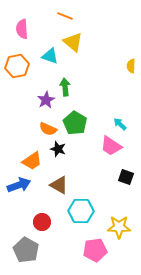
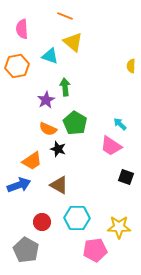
cyan hexagon: moved 4 px left, 7 px down
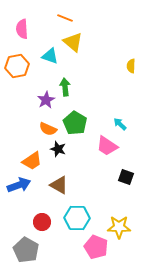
orange line: moved 2 px down
pink trapezoid: moved 4 px left
pink pentagon: moved 1 px right, 3 px up; rotated 30 degrees clockwise
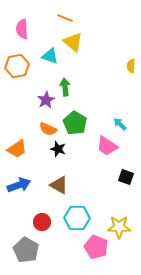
orange trapezoid: moved 15 px left, 12 px up
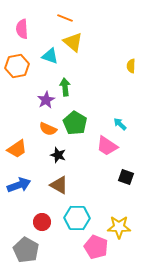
black star: moved 6 px down
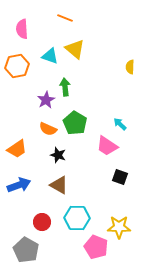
yellow triangle: moved 2 px right, 7 px down
yellow semicircle: moved 1 px left, 1 px down
black square: moved 6 px left
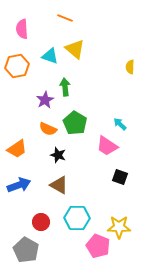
purple star: moved 1 px left
red circle: moved 1 px left
pink pentagon: moved 2 px right, 1 px up
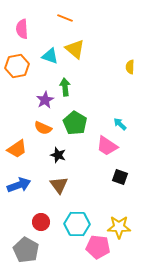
orange semicircle: moved 5 px left, 1 px up
brown triangle: rotated 24 degrees clockwise
cyan hexagon: moved 6 px down
pink pentagon: moved 1 px down; rotated 15 degrees counterclockwise
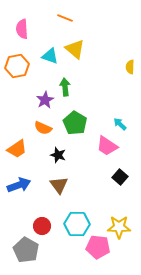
black square: rotated 21 degrees clockwise
red circle: moved 1 px right, 4 px down
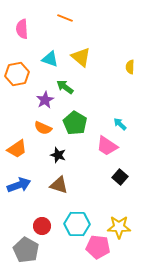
yellow triangle: moved 6 px right, 8 px down
cyan triangle: moved 3 px down
orange hexagon: moved 8 px down
green arrow: rotated 48 degrees counterclockwise
brown triangle: rotated 36 degrees counterclockwise
